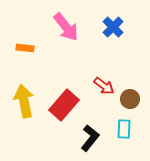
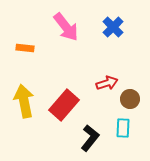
red arrow: moved 3 px right, 3 px up; rotated 55 degrees counterclockwise
cyan rectangle: moved 1 px left, 1 px up
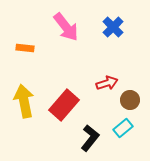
brown circle: moved 1 px down
cyan rectangle: rotated 48 degrees clockwise
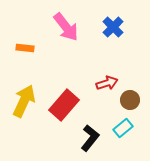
yellow arrow: rotated 36 degrees clockwise
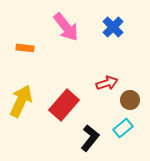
yellow arrow: moved 3 px left
